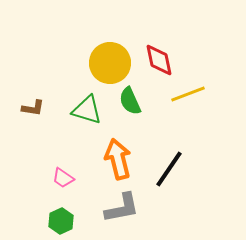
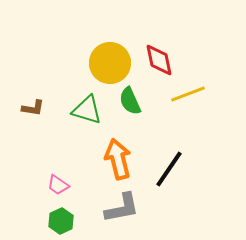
pink trapezoid: moved 5 px left, 7 px down
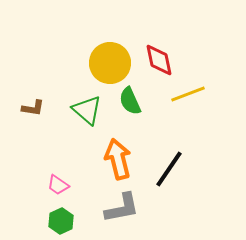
green triangle: rotated 24 degrees clockwise
